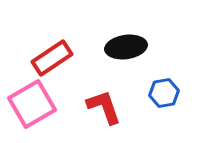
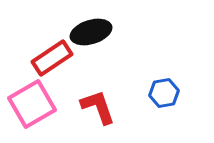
black ellipse: moved 35 px left, 15 px up; rotated 9 degrees counterclockwise
red L-shape: moved 6 px left
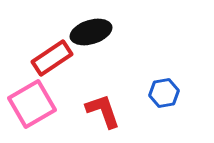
red L-shape: moved 5 px right, 4 px down
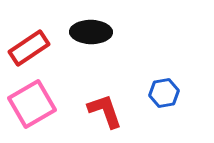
black ellipse: rotated 18 degrees clockwise
red rectangle: moved 23 px left, 10 px up
red L-shape: moved 2 px right
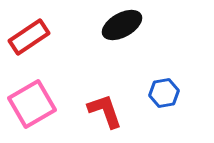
black ellipse: moved 31 px right, 7 px up; rotated 30 degrees counterclockwise
red rectangle: moved 11 px up
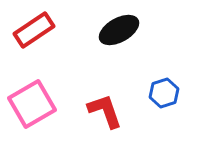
black ellipse: moved 3 px left, 5 px down
red rectangle: moved 5 px right, 7 px up
blue hexagon: rotated 8 degrees counterclockwise
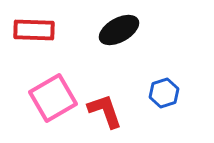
red rectangle: rotated 36 degrees clockwise
pink square: moved 21 px right, 6 px up
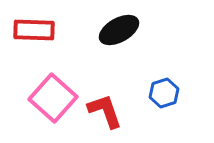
pink square: rotated 18 degrees counterclockwise
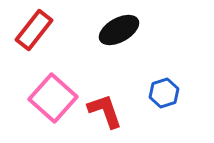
red rectangle: rotated 54 degrees counterclockwise
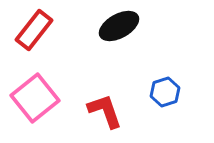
black ellipse: moved 4 px up
blue hexagon: moved 1 px right, 1 px up
pink square: moved 18 px left; rotated 9 degrees clockwise
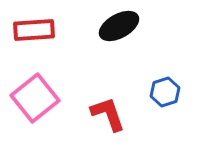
red rectangle: rotated 48 degrees clockwise
red L-shape: moved 3 px right, 3 px down
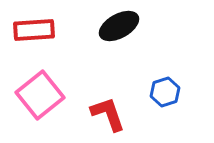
pink square: moved 5 px right, 3 px up
